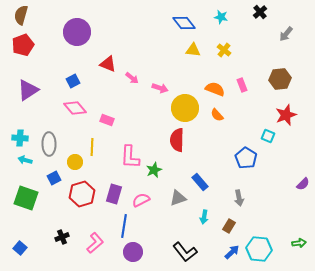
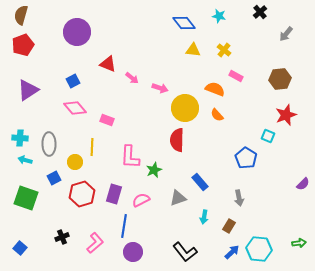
cyan star at (221, 17): moved 2 px left, 1 px up
pink rectangle at (242, 85): moved 6 px left, 9 px up; rotated 40 degrees counterclockwise
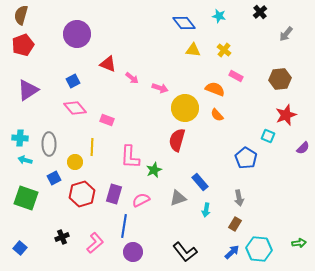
purple circle at (77, 32): moved 2 px down
red semicircle at (177, 140): rotated 15 degrees clockwise
purple semicircle at (303, 184): moved 36 px up
cyan arrow at (204, 217): moved 2 px right, 7 px up
brown rectangle at (229, 226): moved 6 px right, 2 px up
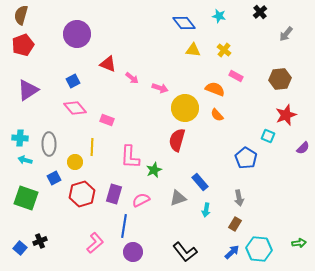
black cross at (62, 237): moved 22 px left, 4 px down
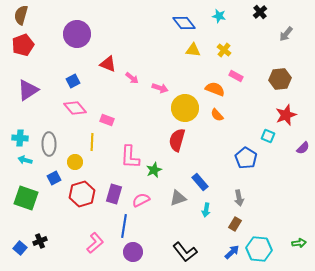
yellow line at (92, 147): moved 5 px up
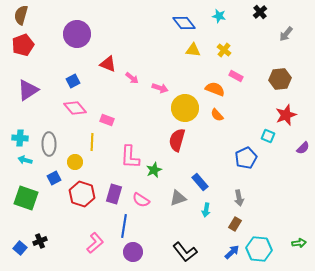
blue pentagon at (246, 158): rotated 15 degrees clockwise
red hexagon at (82, 194): rotated 25 degrees counterclockwise
pink semicircle at (141, 200): rotated 120 degrees counterclockwise
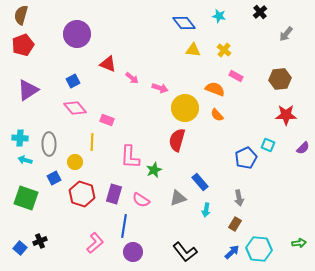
red star at (286, 115): rotated 20 degrees clockwise
cyan square at (268, 136): moved 9 px down
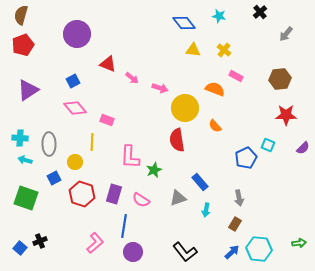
orange semicircle at (217, 115): moved 2 px left, 11 px down
red semicircle at (177, 140): rotated 25 degrees counterclockwise
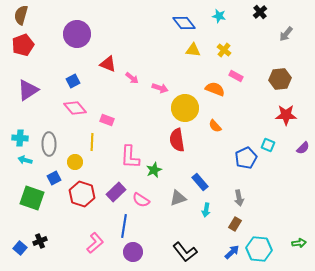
purple rectangle at (114, 194): moved 2 px right, 2 px up; rotated 30 degrees clockwise
green square at (26, 198): moved 6 px right
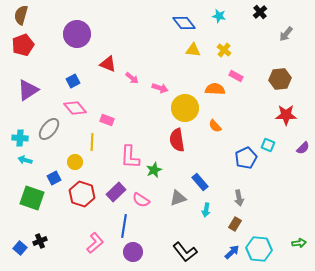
orange semicircle at (215, 89): rotated 18 degrees counterclockwise
gray ellipse at (49, 144): moved 15 px up; rotated 40 degrees clockwise
